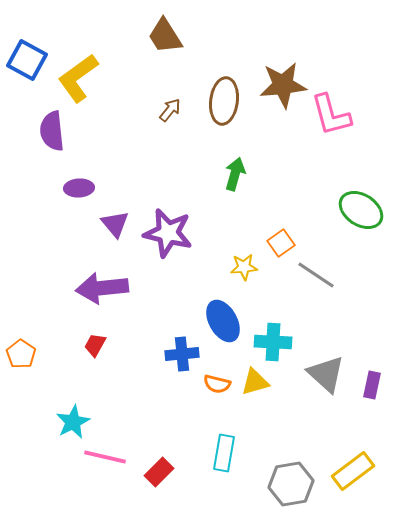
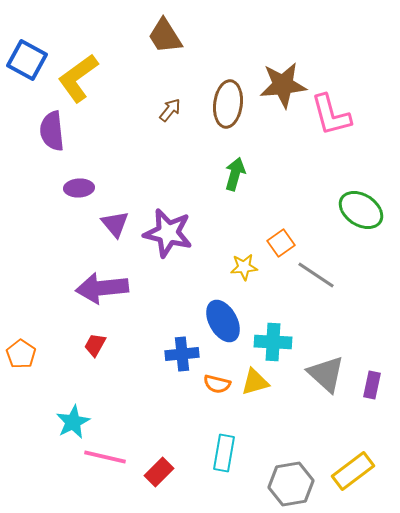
brown ellipse: moved 4 px right, 3 px down
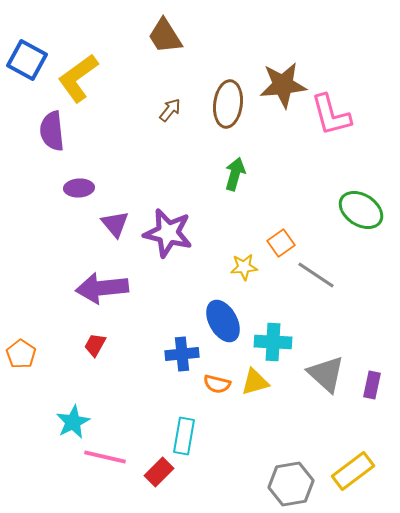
cyan rectangle: moved 40 px left, 17 px up
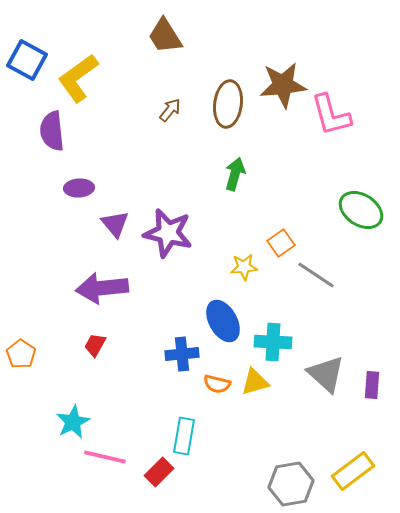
purple rectangle: rotated 8 degrees counterclockwise
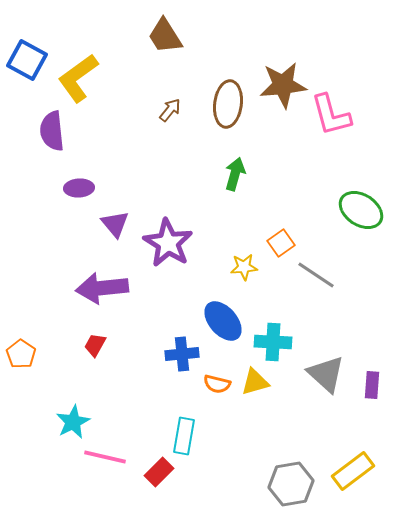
purple star: moved 10 px down; rotated 18 degrees clockwise
blue ellipse: rotated 12 degrees counterclockwise
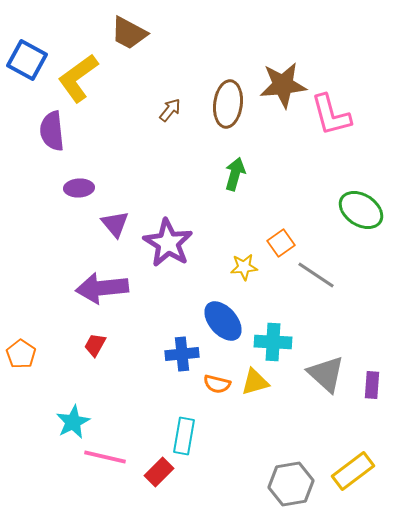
brown trapezoid: moved 36 px left, 3 px up; rotated 30 degrees counterclockwise
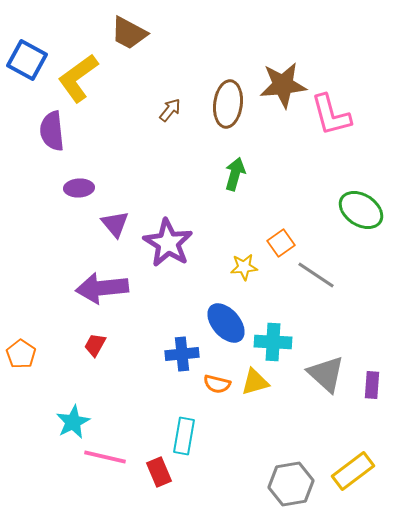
blue ellipse: moved 3 px right, 2 px down
red rectangle: rotated 68 degrees counterclockwise
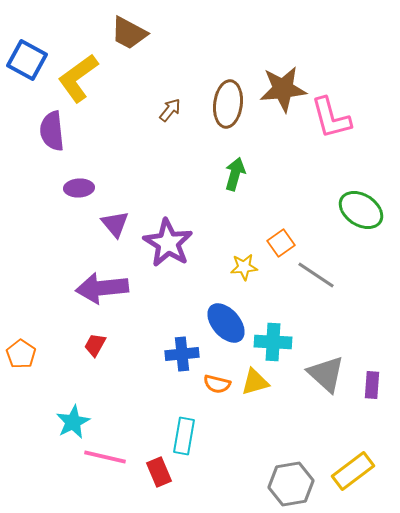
brown star: moved 4 px down
pink L-shape: moved 3 px down
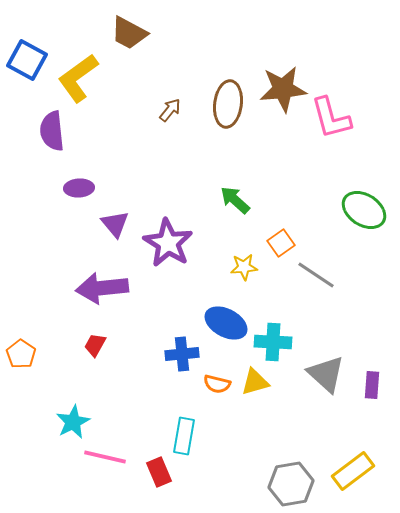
green arrow: moved 26 px down; rotated 64 degrees counterclockwise
green ellipse: moved 3 px right
blue ellipse: rotated 21 degrees counterclockwise
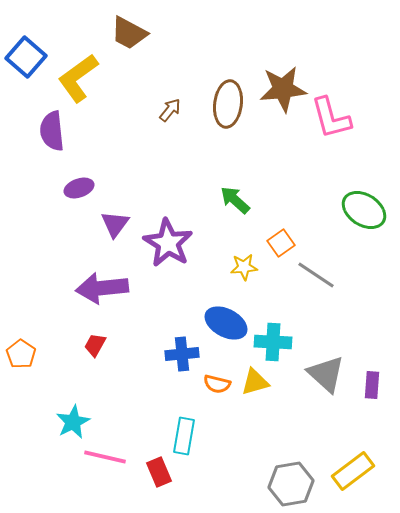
blue square: moved 1 px left, 3 px up; rotated 12 degrees clockwise
purple ellipse: rotated 16 degrees counterclockwise
purple triangle: rotated 16 degrees clockwise
